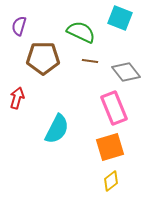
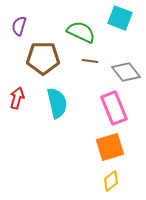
cyan semicircle: moved 26 px up; rotated 40 degrees counterclockwise
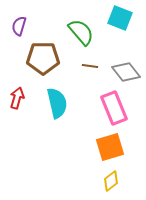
green semicircle: rotated 24 degrees clockwise
brown line: moved 5 px down
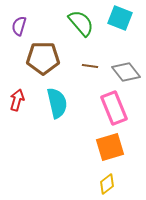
green semicircle: moved 9 px up
red arrow: moved 2 px down
yellow diamond: moved 4 px left, 3 px down
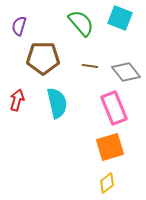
yellow diamond: moved 1 px up
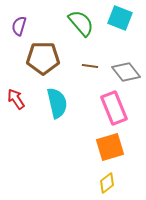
red arrow: moved 1 px left, 1 px up; rotated 50 degrees counterclockwise
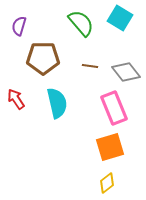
cyan square: rotated 10 degrees clockwise
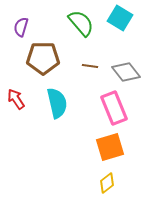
purple semicircle: moved 2 px right, 1 px down
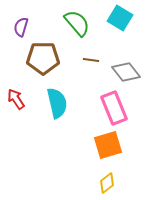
green semicircle: moved 4 px left
brown line: moved 1 px right, 6 px up
orange square: moved 2 px left, 2 px up
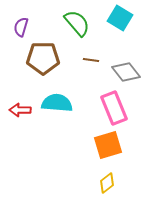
red arrow: moved 4 px right, 11 px down; rotated 55 degrees counterclockwise
cyan semicircle: rotated 72 degrees counterclockwise
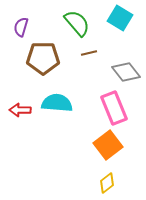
brown line: moved 2 px left, 7 px up; rotated 21 degrees counterclockwise
orange square: rotated 20 degrees counterclockwise
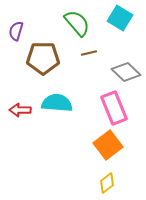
purple semicircle: moved 5 px left, 4 px down
gray diamond: rotated 8 degrees counterclockwise
